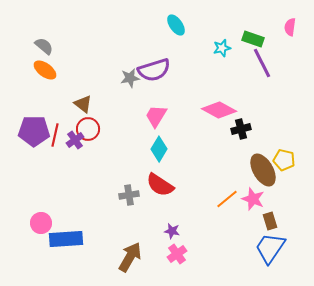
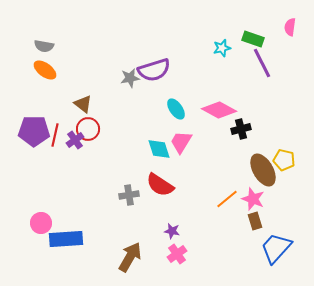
cyan ellipse: moved 84 px down
gray semicircle: rotated 150 degrees clockwise
pink trapezoid: moved 25 px right, 26 px down
cyan diamond: rotated 50 degrees counterclockwise
brown rectangle: moved 15 px left
blue trapezoid: moved 6 px right; rotated 8 degrees clockwise
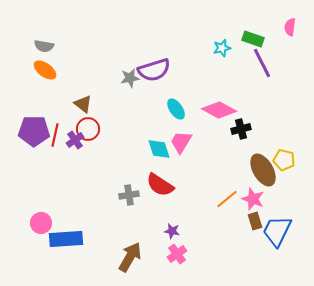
blue trapezoid: moved 1 px right, 17 px up; rotated 16 degrees counterclockwise
